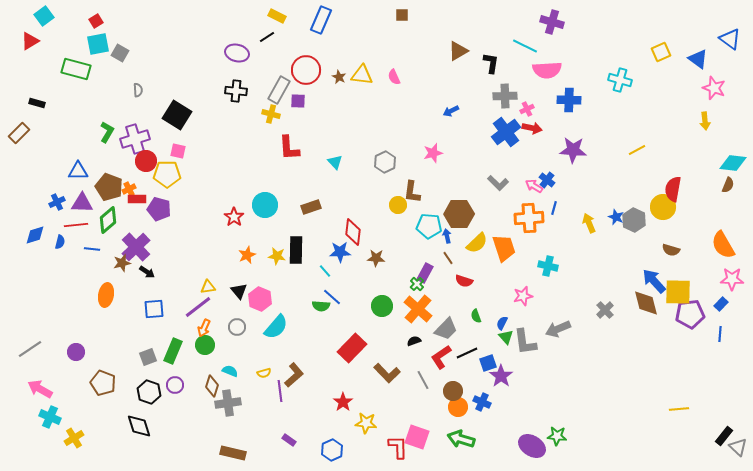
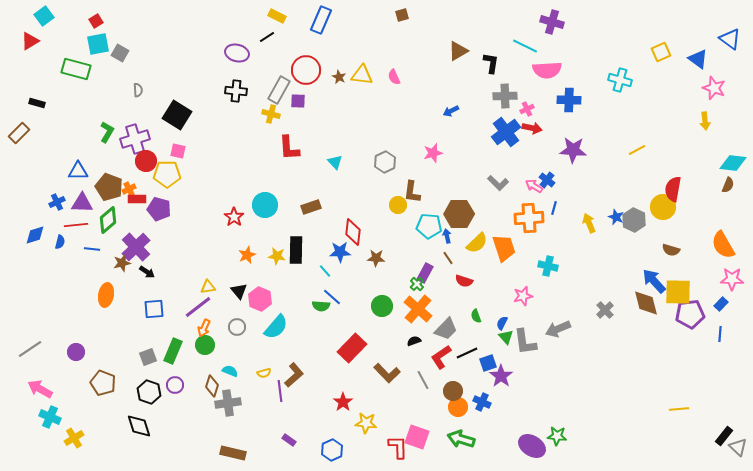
brown square at (402, 15): rotated 16 degrees counterclockwise
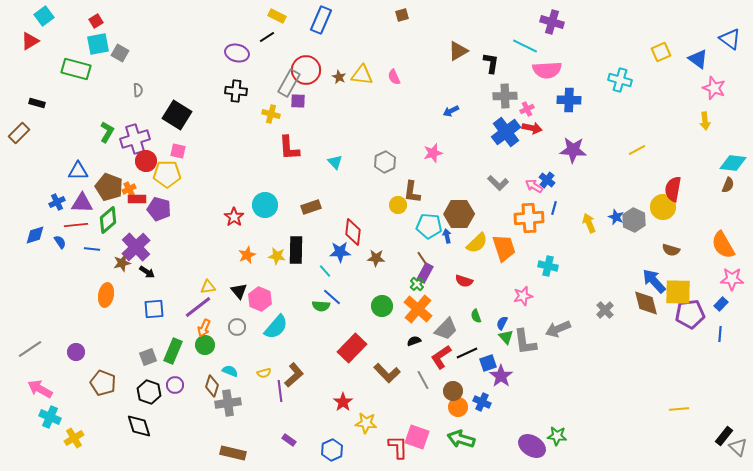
gray rectangle at (279, 90): moved 10 px right, 7 px up
blue semicircle at (60, 242): rotated 48 degrees counterclockwise
brown line at (448, 258): moved 26 px left
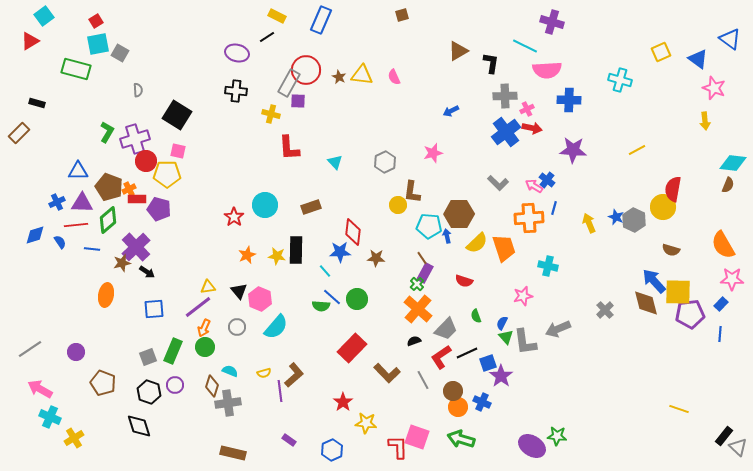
green circle at (382, 306): moved 25 px left, 7 px up
green circle at (205, 345): moved 2 px down
yellow line at (679, 409): rotated 24 degrees clockwise
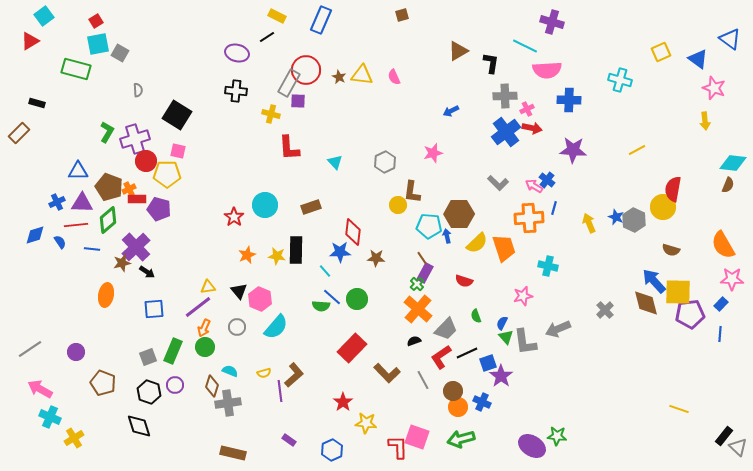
green arrow at (461, 439): rotated 32 degrees counterclockwise
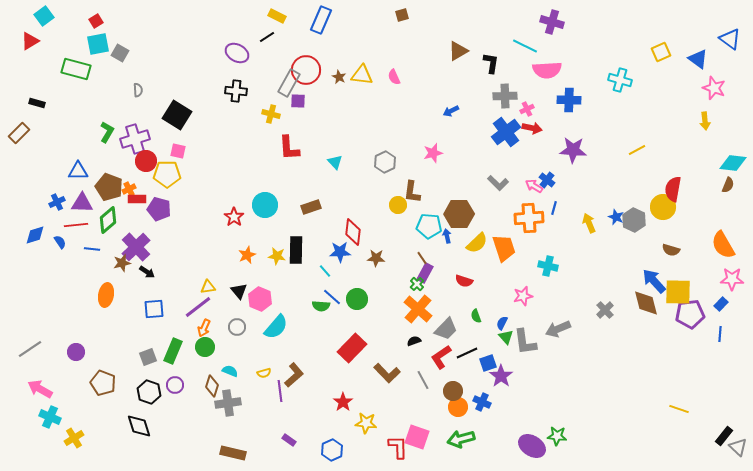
purple ellipse at (237, 53): rotated 15 degrees clockwise
